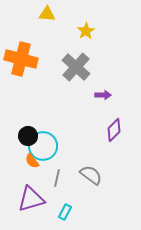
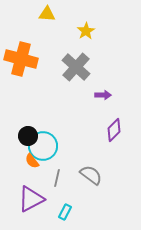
purple triangle: rotated 12 degrees counterclockwise
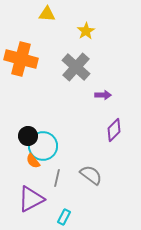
orange semicircle: moved 1 px right
cyan rectangle: moved 1 px left, 5 px down
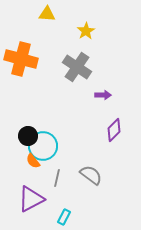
gray cross: moved 1 px right; rotated 8 degrees counterclockwise
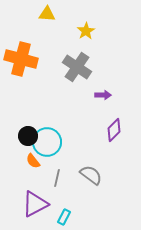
cyan circle: moved 4 px right, 4 px up
purple triangle: moved 4 px right, 5 px down
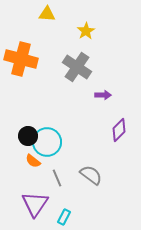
purple diamond: moved 5 px right
orange semicircle: rotated 14 degrees counterclockwise
gray line: rotated 36 degrees counterclockwise
purple triangle: rotated 28 degrees counterclockwise
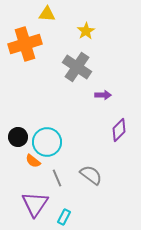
orange cross: moved 4 px right, 15 px up; rotated 32 degrees counterclockwise
black circle: moved 10 px left, 1 px down
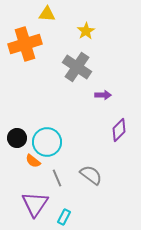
black circle: moved 1 px left, 1 px down
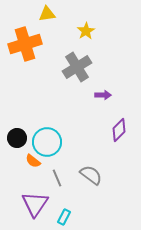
yellow triangle: rotated 12 degrees counterclockwise
gray cross: rotated 24 degrees clockwise
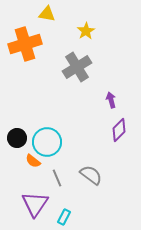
yellow triangle: rotated 18 degrees clockwise
purple arrow: moved 8 px right, 5 px down; rotated 105 degrees counterclockwise
